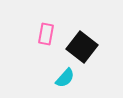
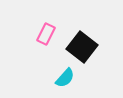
pink rectangle: rotated 15 degrees clockwise
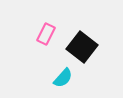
cyan semicircle: moved 2 px left
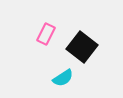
cyan semicircle: rotated 15 degrees clockwise
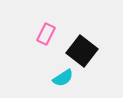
black square: moved 4 px down
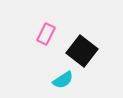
cyan semicircle: moved 2 px down
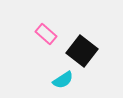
pink rectangle: rotated 75 degrees counterclockwise
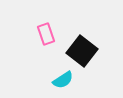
pink rectangle: rotated 30 degrees clockwise
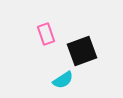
black square: rotated 32 degrees clockwise
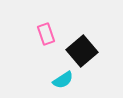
black square: rotated 20 degrees counterclockwise
